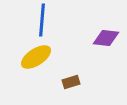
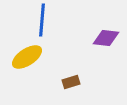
yellow ellipse: moved 9 px left
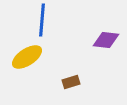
purple diamond: moved 2 px down
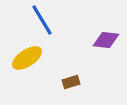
blue line: rotated 36 degrees counterclockwise
yellow ellipse: moved 1 px down
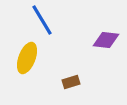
yellow ellipse: rotated 36 degrees counterclockwise
